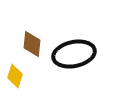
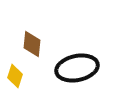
black ellipse: moved 3 px right, 14 px down
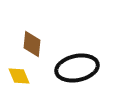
yellow diamond: moved 4 px right; rotated 40 degrees counterclockwise
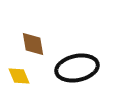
brown diamond: moved 1 px right; rotated 16 degrees counterclockwise
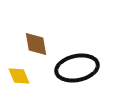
brown diamond: moved 3 px right
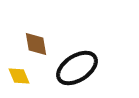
black ellipse: rotated 21 degrees counterclockwise
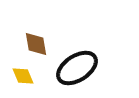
yellow diamond: moved 4 px right
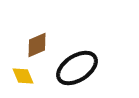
brown diamond: moved 1 px right, 1 px down; rotated 76 degrees clockwise
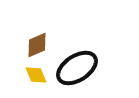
yellow diamond: moved 13 px right, 1 px up
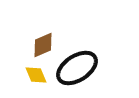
brown diamond: moved 6 px right
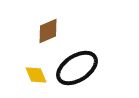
brown diamond: moved 5 px right, 14 px up
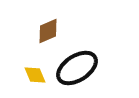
yellow diamond: moved 1 px left
